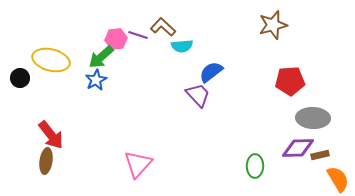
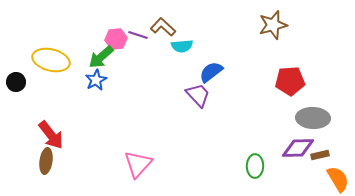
black circle: moved 4 px left, 4 px down
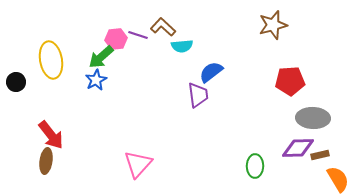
yellow ellipse: rotated 66 degrees clockwise
purple trapezoid: rotated 36 degrees clockwise
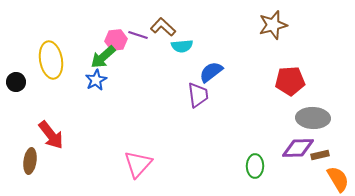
pink hexagon: moved 1 px down
green arrow: moved 2 px right
brown ellipse: moved 16 px left
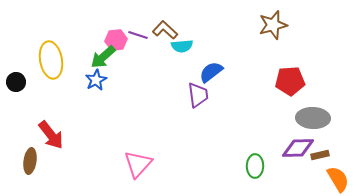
brown L-shape: moved 2 px right, 3 px down
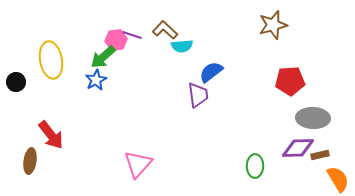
purple line: moved 6 px left
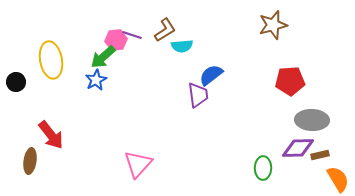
brown L-shape: rotated 105 degrees clockwise
blue semicircle: moved 3 px down
gray ellipse: moved 1 px left, 2 px down
green ellipse: moved 8 px right, 2 px down
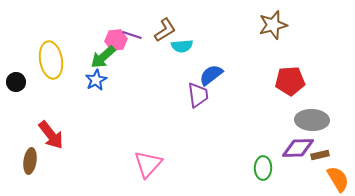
pink triangle: moved 10 px right
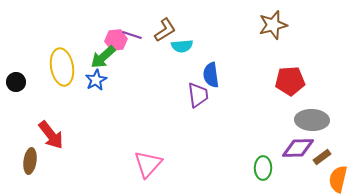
yellow ellipse: moved 11 px right, 7 px down
blue semicircle: rotated 60 degrees counterclockwise
brown rectangle: moved 2 px right, 2 px down; rotated 24 degrees counterclockwise
orange semicircle: rotated 136 degrees counterclockwise
